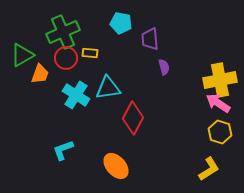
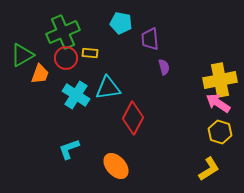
cyan L-shape: moved 6 px right, 1 px up
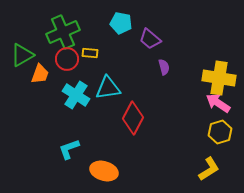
purple trapezoid: rotated 45 degrees counterclockwise
red circle: moved 1 px right, 1 px down
yellow cross: moved 1 px left, 2 px up; rotated 20 degrees clockwise
yellow hexagon: rotated 25 degrees clockwise
orange ellipse: moved 12 px left, 5 px down; rotated 32 degrees counterclockwise
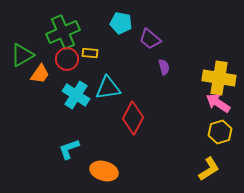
orange trapezoid: rotated 15 degrees clockwise
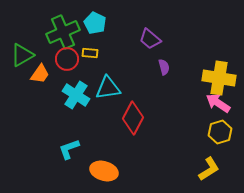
cyan pentagon: moved 26 px left; rotated 15 degrees clockwise
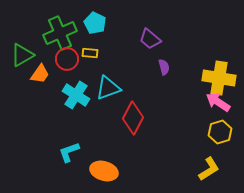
green cross: moved 3 px left, 1 px down
cyan triangle: rotated 12 degrees counterclockwise
pink arrow: moved 1 px up
cyan L-shape: moved 3 px down
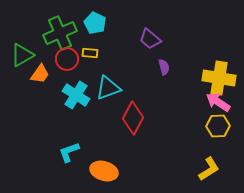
yellow hexagon: moved 2 px left, 6 px up; rotated 15 degrees clockwise
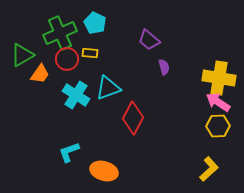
purple trapezoid: moved 1 px left, 1 px down
yellow L-shape: rotated 10 degrees counterclockwise
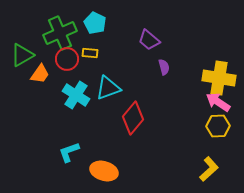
red diamond: rotated 12 degrees clockwise
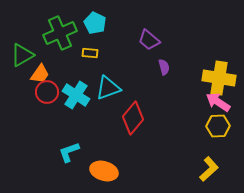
red circle: moved 20 px left, 33 px down
